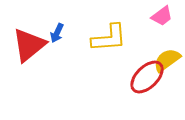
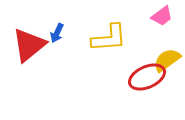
red ellipse: rotated 21 degrees clockwise
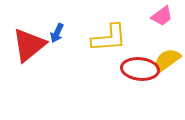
red ellipse: moved 7 px left, 8 px up; rotated 30 degrees clockwise
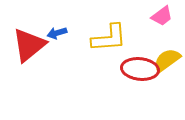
blue arrow: rotated 48 degrees clockwise
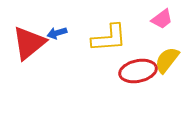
pink trapezoid: moved 3 px down
red triangle: moved 2 px up
yellow semicircle: rotated 16 degrees counterclockwise
red ellipse: moved 2 px left, 2 px down; rotated 18 degrees counterclockwise
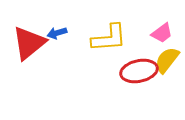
pink trapezoid: moved 14 px down
red ellipse: moved 1 px right
